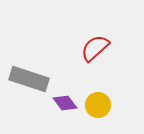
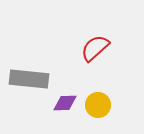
gray rectangle: rotated 12 degrees counterclockwise
purple diamond: rotated 55 degrees counterclockwise
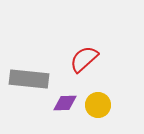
red semicircle: moved 11 px left, 11 px down
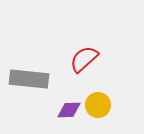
purple diamond: moved 4 px right, 7 px down
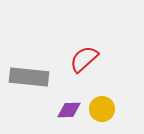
gray rectangle: moved 2 px up
yellow circle: moved 4 px right, 4 px down
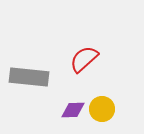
purple diamond: moved 4 px right
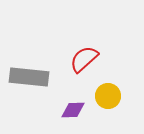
yellow circle: moved 6 px right, 13 px up
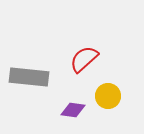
purple diamond: rotated 10 degrees clockwise
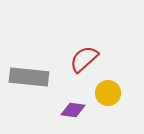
yellow circle: moved 3 px up
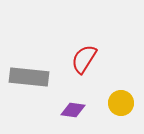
red semicircle: rotated 16 degrees counterclockwise
yellow circle: moved 13 px right, 10 px down
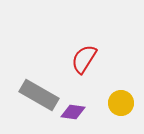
gray rectangle: moved 10 px right, 18 px down; rotated 24 degrees clockwise
purple diamond: moved 2 px down
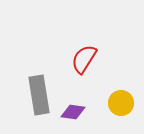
gray rectangle: rotated 51 degrees clockwise
